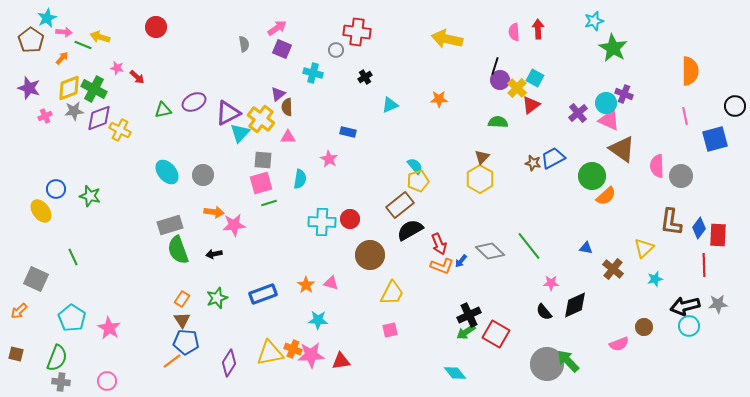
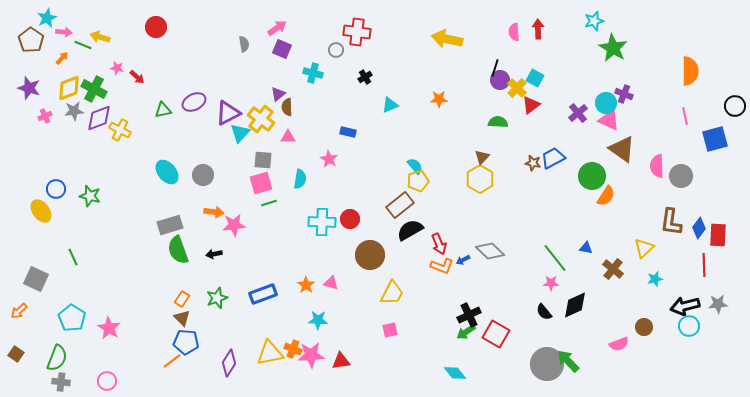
black line at (495, 66): moved 2 px down
orange semicircle at (606, 196): rotated 15 degrees counterclockwise
green line at (529, 246): moved 26 px right, 12 px down
blue arrow at (461, 261): moved 2 px right, 1 px up; rotated 24 degrees clockwise
brown triangle at (182, 320): moved 2 px up; rotated 12 degrees counterclockwise
brown square at (16, 354): rotated 21 degrees clockwise
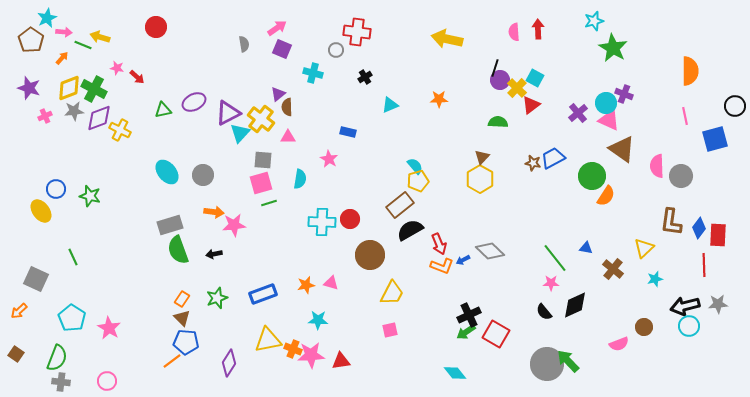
orange star at (306, 285): rotated 24 degrees clockwise
yellow triangle at (270, 353): moved 2 px left, 13 px up
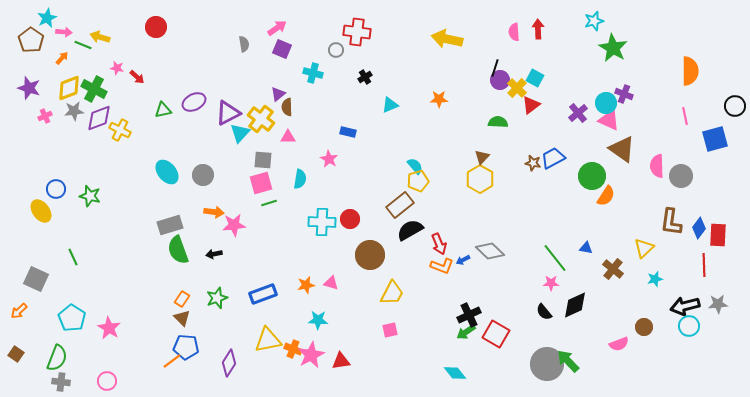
blue pentagon at (186, 342): moved 5 px down
pink star at (311, 355): rotated 24 degrees counterclockwise
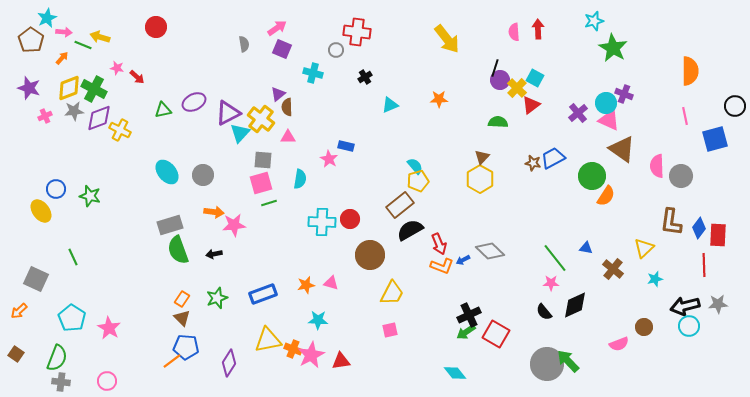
yellow arrow at (447, 39): rotated 140 degrees counterclockwise
blue rectangle at (348, 132): moved 2 px left, 14 px down
